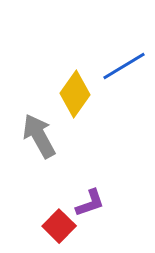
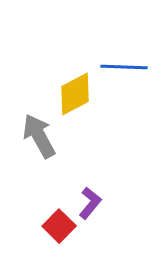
blue line: moved 1 px down; rotated 33 degrees clockwise
yellow diamond: rotated 27 degrees clockwise
purple L-shape: rotated 32 degrees counterclockwise
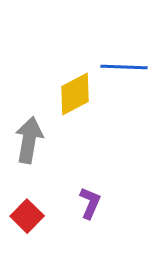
gray arrow: moved 10 px left, 4 px down; rotated 39 degrees clockwise
purple L-shape: rotated 16 degrees counterclockwise
red square: moved 32 px left, 10 px up
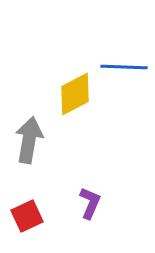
red square: rotated 20 degrees clockwise
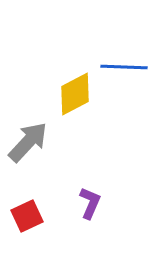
gray arrow: moved 1 px left, 2 px down; rotated 33 degrees clockwise
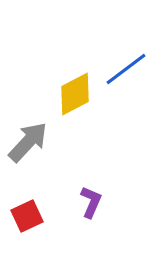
blue line: moved 2 px right, 2 px down; rotated 39 degrees counterclockwise
purple L-shape: moved 1 px right, 1 px up
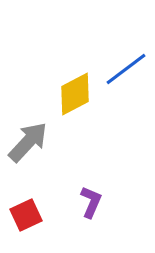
red square: moved 1 px left, 1 px up
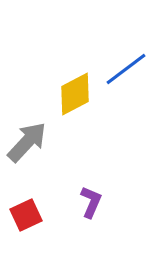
gray arrow: moved 1 px left
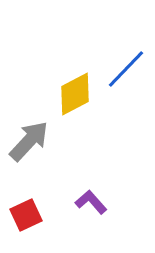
blue line: rotated 9 degrees counterclockwise
gray arrow: moved 2 px right, 1 px up
purple L-shape: rotated 64 degrees counterclockwise
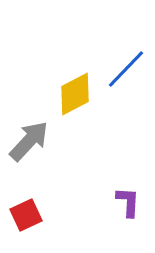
purple L-shape: moved 37 px right; rotated 44 degrees clockwise
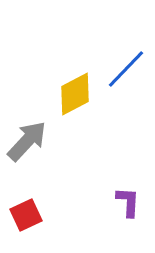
gray arrow: moved 2 px left
